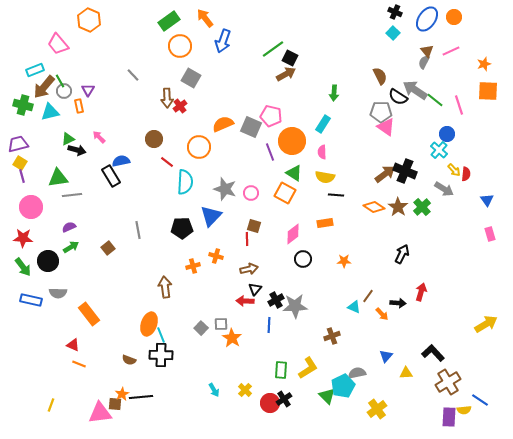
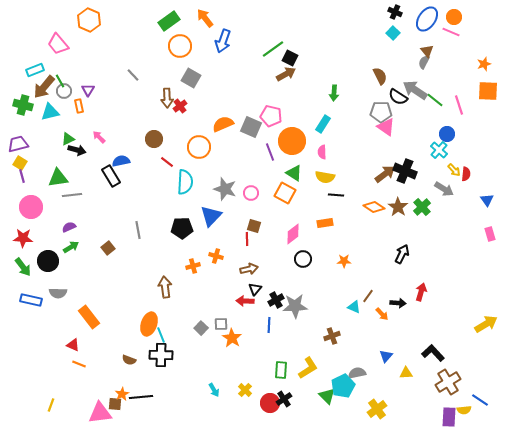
pink line at (451, 51): moved 19 px up; rotated 48 degrees clockwise
orange rectangle at (89, 314): moved 3 px down
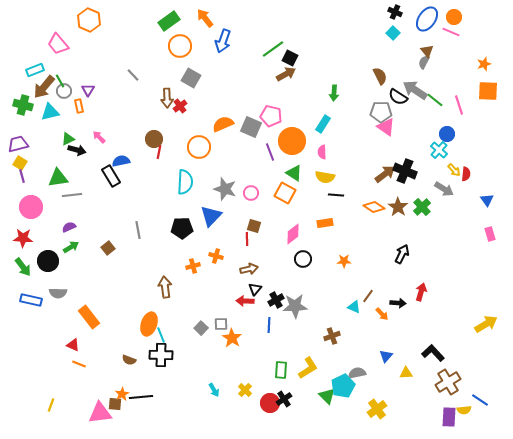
red line at (167, 162): moved 8 px left, 10 px up; rotated 64 degrees clockwise
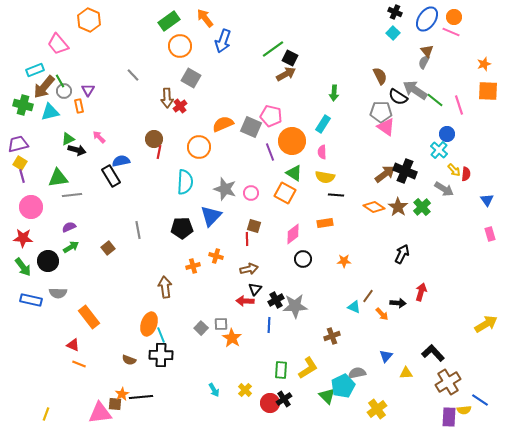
yellow line at (51, 405): moved 5 px left, 9 px down
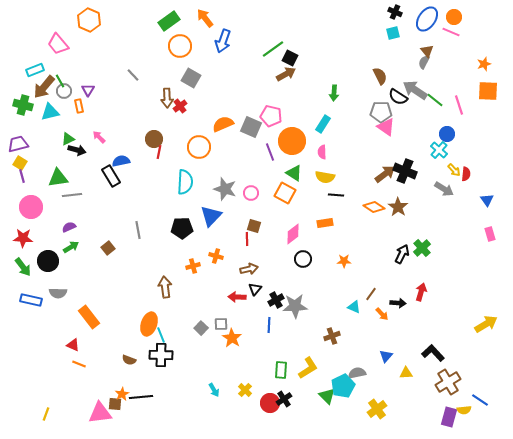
cyan square at (393, 33): rotated 32 degrees clockwise
green cross at (422, 207): moved 41 px down
brown line at (368, 296): moved 3 px right, 2 px up
red arrow at (245, 301): moved 8 px left, 4 px up
purple rectangle at (449, 417): rotated 12 degrees clockwise
